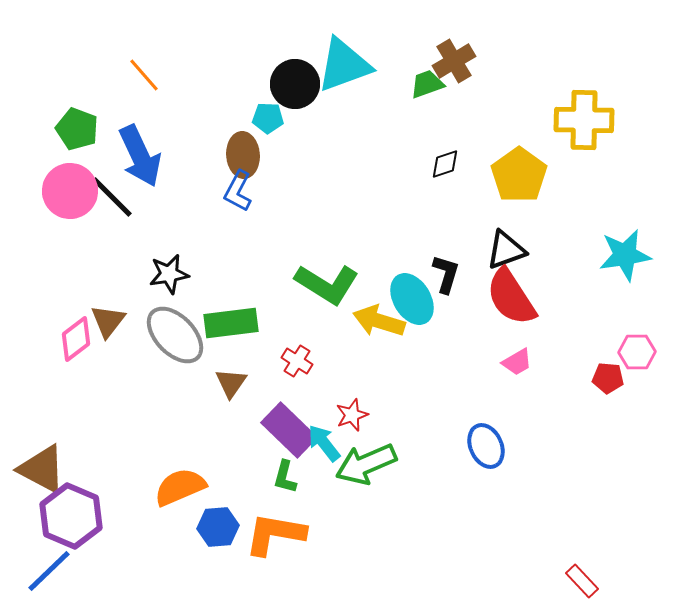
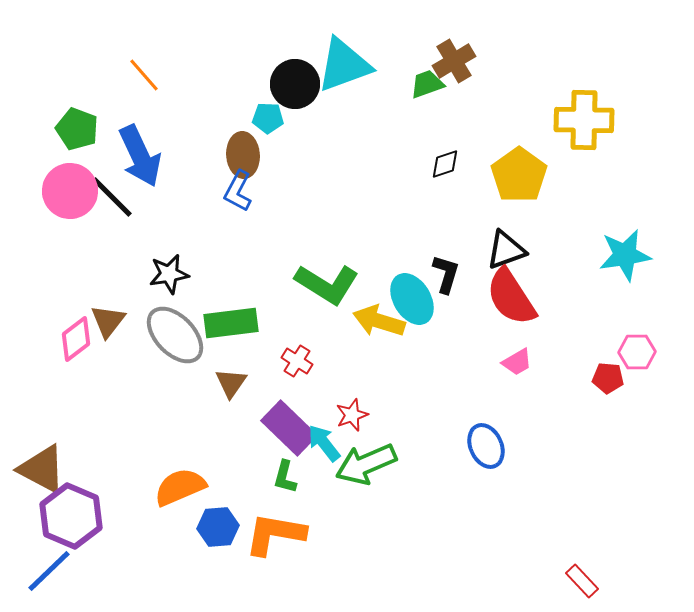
purple rectangle at (289, 430): moved 2 px up
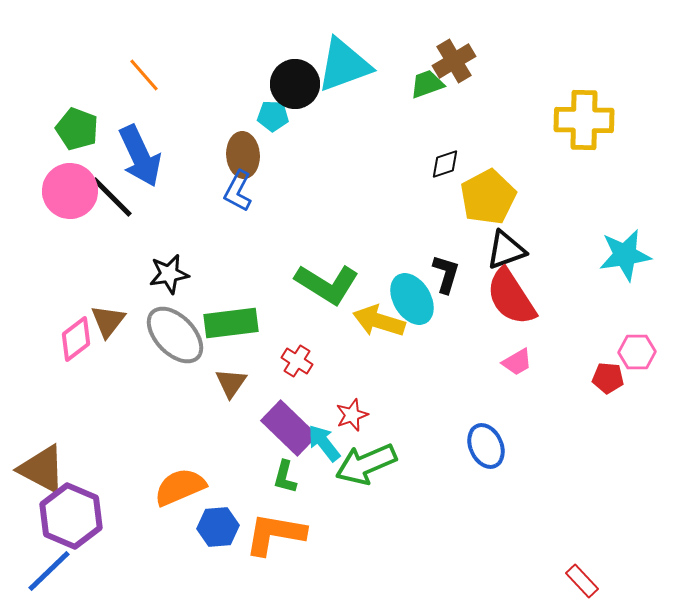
cyan pentagon at (268, 118): moved 5 px right, 2 px up
yellow pentagon at (519, 175): moved 31 px left, 22 px down; rotated 8 degrees clockwise
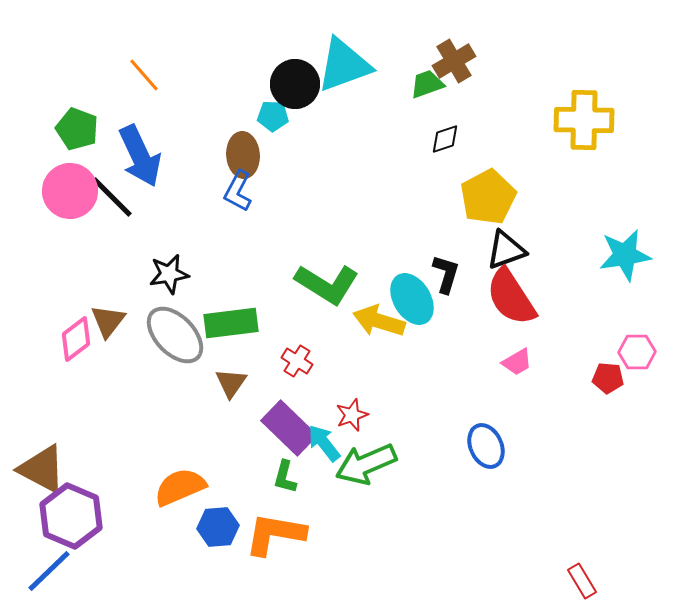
black diamond at (445, 164): moved 25 px up
red rectangle at (582, 581): rotated 12 degrees clockwise
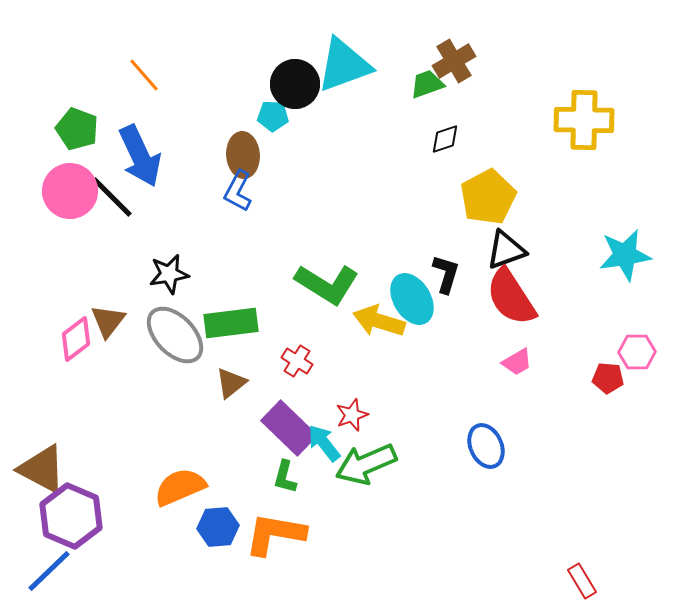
brown triangle at (231, 383): rotated 16 degrees clockwise
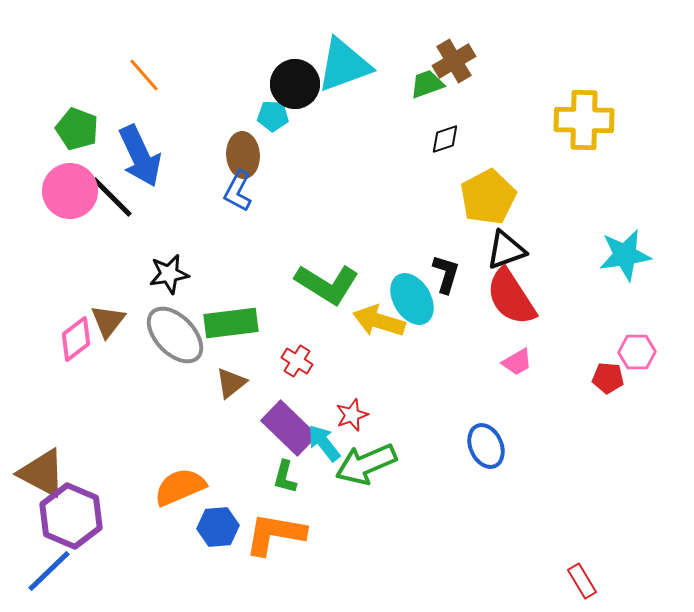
brown triangle at (42, 469): moved 4 px down
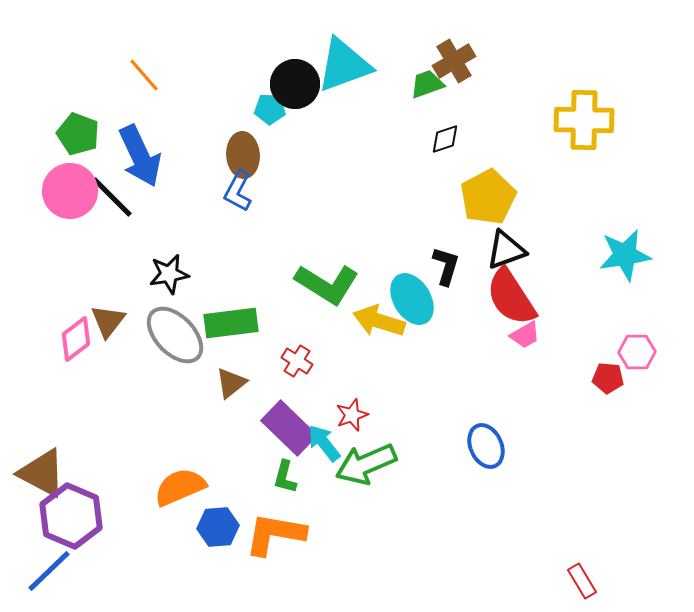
cyan pentagon at (273, 116): moved 3 px left, 7 px up
green pentagon at (77, 129): moved 1 px right, 5 px down
black L-shape at (446, 274): moved 8 px up
pink trapezoid at (517, 362): moved 8 px right, 27 px up
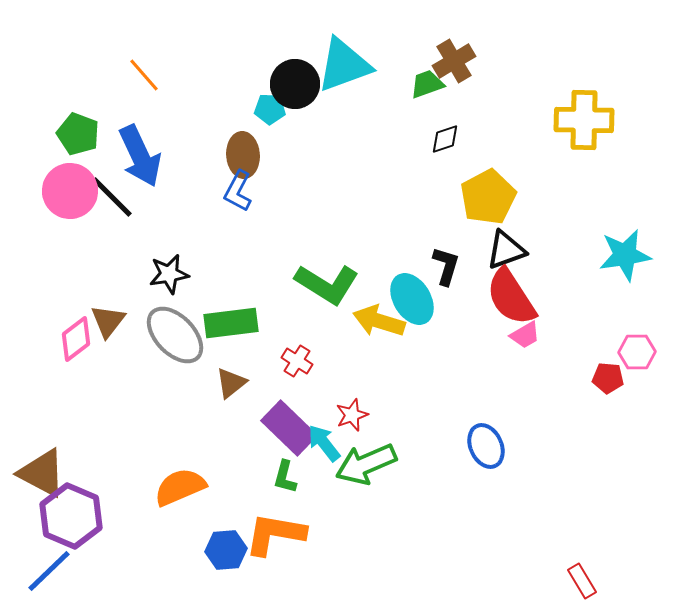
blue hexagon at (218, 527): moved 8 px right, 23 px down
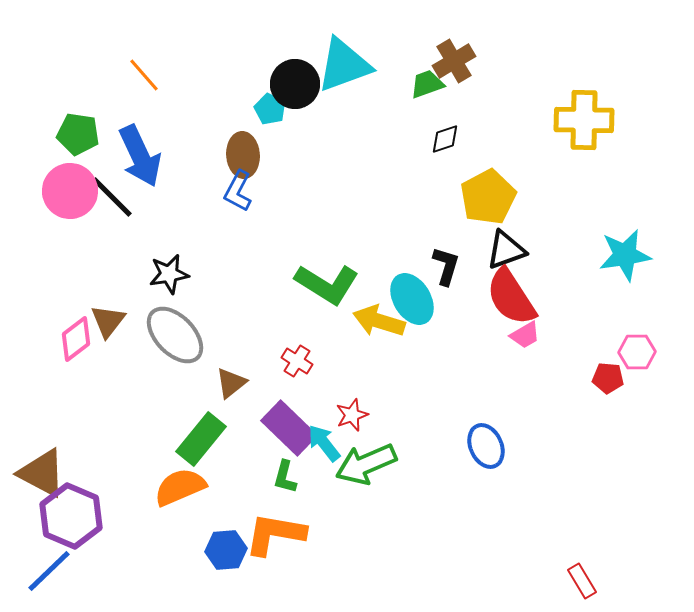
cyan pentagon at (270, 109): rotated 24 degrees clockwise
green pentagon at (78, 134): rotated 12 degrees counterclockwise
green rectangle at (231, 323): moved 30 px left, 116 px down; rotated 44 degrees counterclockwise
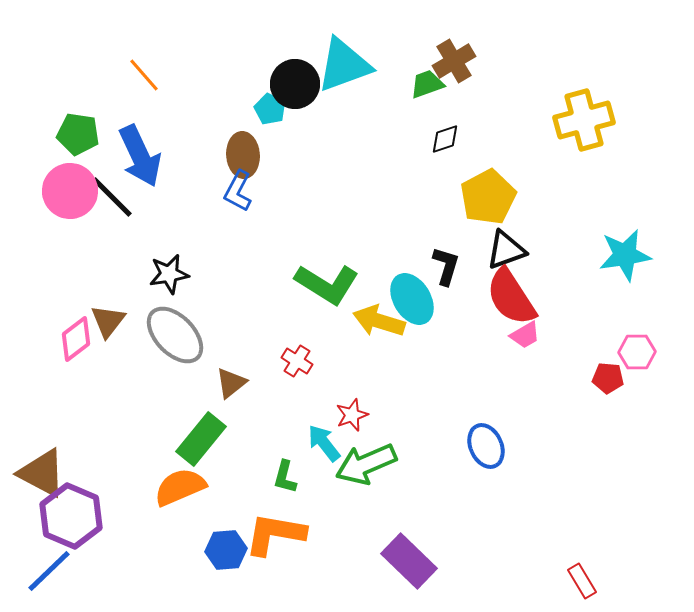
yellow cross at (584, 120): rotated 16 degrees counterclockwise
purple rectangle at (289, 428): moved 120 px right, 133 px down
